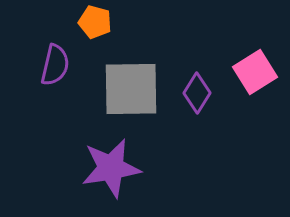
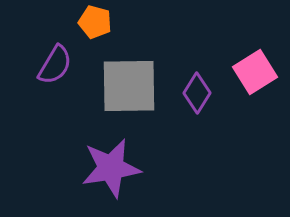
purple semicircle: rotated 18 degrees clockwise
gray square: moved 2 px left, 3 px up
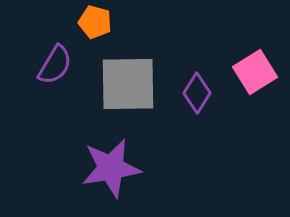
gray square: moved 1 px left, 2 px up
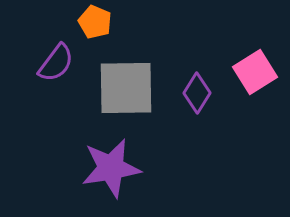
orange pentagon: rotated 8 degrees clockwise
purple semicircle: moved 1 px right, 2 px up; rotated 6 degrees clockwise
gray square: moved 2 px left, 4 px down
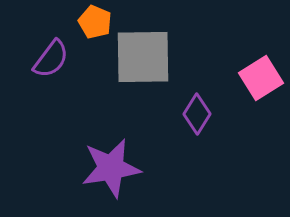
purple semicircle: moved 5 px left, 4 px up
pink square: moved 6 px right, 6 px down
gray square: moved 17 px right, 31 px up
purple diamond: moved 21 px down
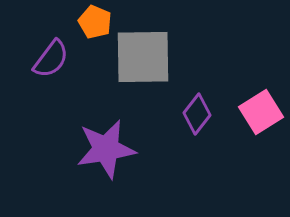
pink square: moved 34 px down
purple diamond: rotated 6 degrees clockwise
purple star: moved 5 px left, 19 px up
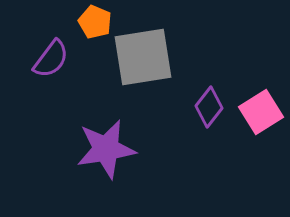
gray square: rotated 8 degrees counterclockwise
purple diamond: moved 12 px right, 7 px up
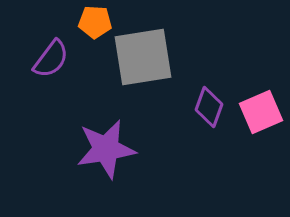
orange pentagon: rotated 20 degrees counterclockwise
purple diamond: rotated 18 degrees counterclockwise
pink square: rotated 9 degrees clockwise
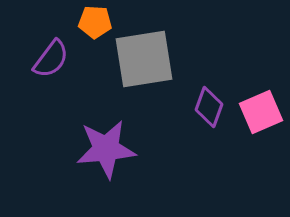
gray square: moved 1 px right, 2 px down
purple star: rotated 4 degrees clockwise
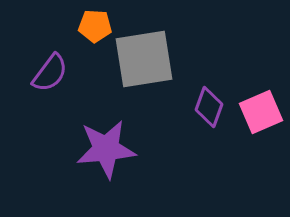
orange pentagon: moved 4 px down
purple semicircle: moved 1 px left, 14 px down
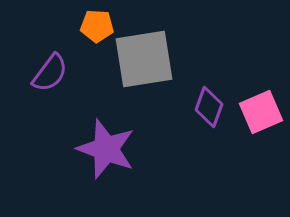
orange pentagon: moved 2 px right
purple star: rotated 26 degrees clockwise
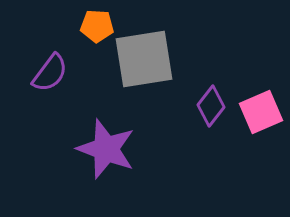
purple diamond: moved 2 px right, 1 px up; rotated 18 degrees clockwise
